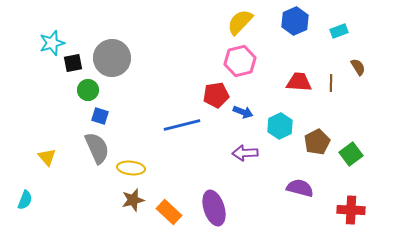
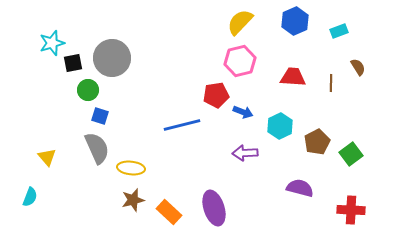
red trapezoid: moved 6 px left, 5 px up
cyan semicircle: moved 5 px right, 3 px up
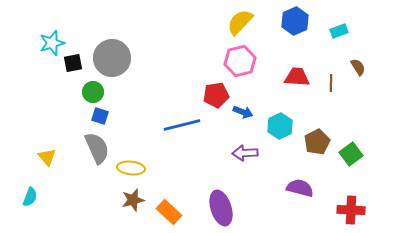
red trapezoid: moved 4 px right
green circle: moved 5 px right, 2 px down
purple ellipse: moved 7 px right
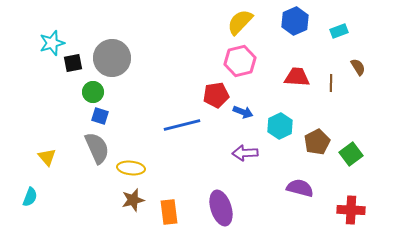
orange rectangle: rotated 40 degrees clockwise
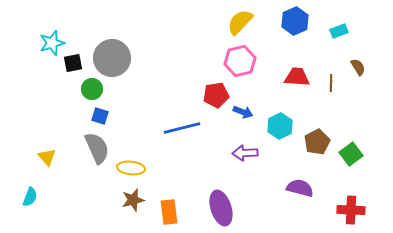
green circle: moved 1 px left, 3 px up
blue line: moved 3 px down
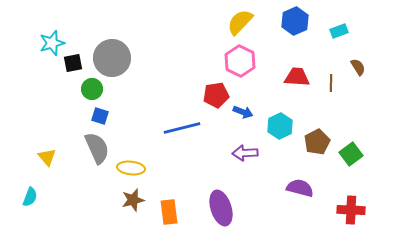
pink hexagon: rotated 20 degrees counterclockwise
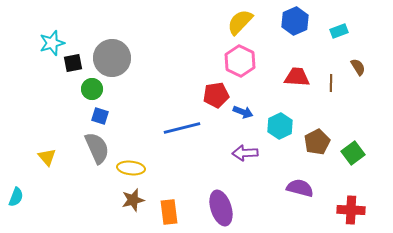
green square: moved 2 px right, 1 px up
cyan semicircle: moved 14 px left
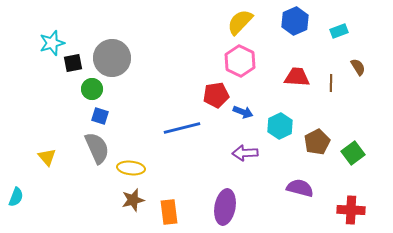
purple ellipse: moved 4 px right, 1 px up; rotated 28 degrees clockwise
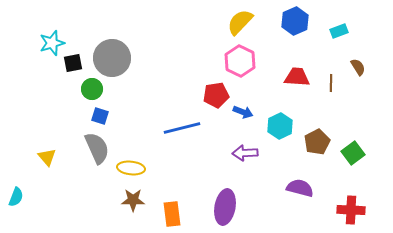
brown star: rotated 15 degrees clockwise
orange rectangle: moved 3 px right, 2 px down
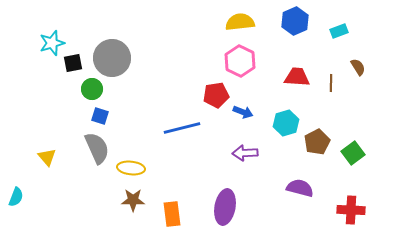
yellow semicircle: rotated 40 degrees clockwise
cyan hexagon: moved 6 px right, 3 px up; rotated 10 degrees clockwise
